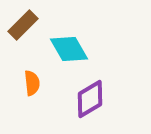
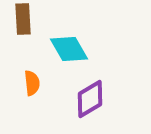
brown rectangle: moved 6 px up; rotated 48 degrees counterclockwise
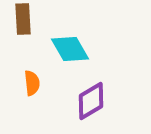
cyan diamond: moved 1 px right
purple diamond: moved 1 px right, 2 px down
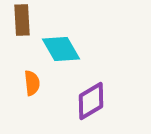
brown rectangle: moved 1 px left, 1 px down
cyan diamond: moved 9 px left
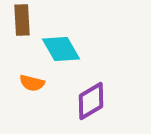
orange semicircle: rotated 110 degrees clockwise
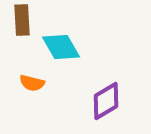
cyan diamond: moved 2 px up
purple diamond: moved 15 px right
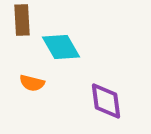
purple diamond: rotated 66 degrees counterclockwise
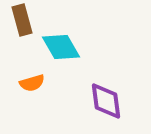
brown rectangle: rotated 12 degrees counterclockwise
orange semicircle: rotated 30 degrees counterclockwise
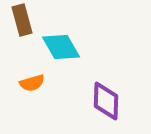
purple diamond: rotated 9 degrees clockwise
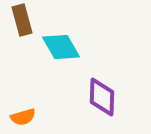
orange semicircle: moved 9 px left, 34 px down
purple diamond: moved 4 px left, 4 px up
